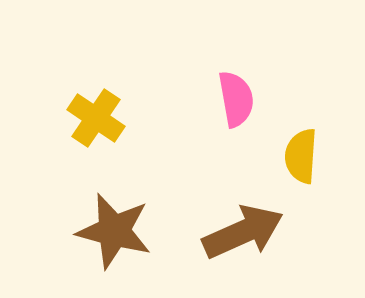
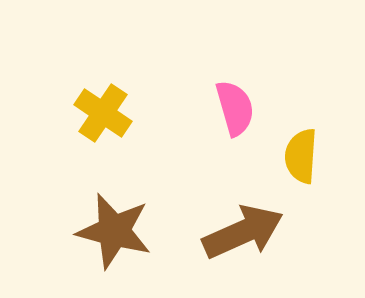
pink semicircle: moved 1 px left, 9 px down; rotated 6 degrees counterclockwise
yellow cross: moved 7 px right, 5 px up
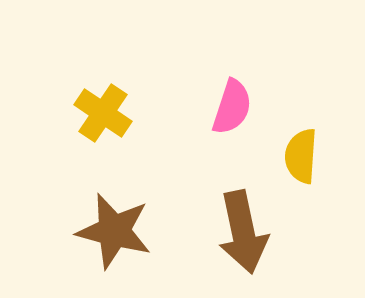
pink semicircle: moved 3 px left, 1 px up; rotated 34 degrees clockwise
brown arrow: rotated 102 degrees clockwise
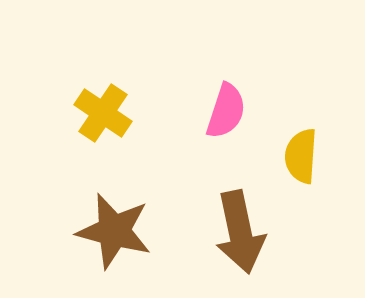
pink semicircle: moved 6 px left, 4 px down
brown arrow: moved 3 px left
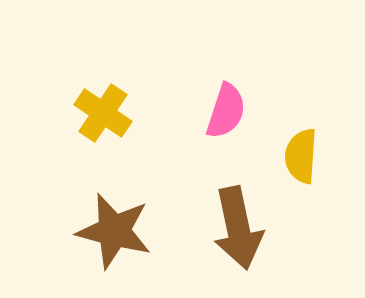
brown arrow: moved 2 px left, 4 px up
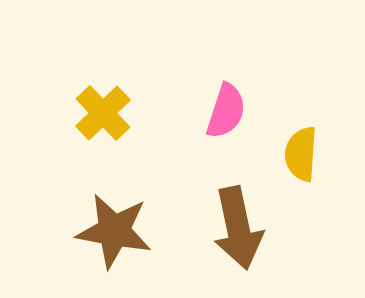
yellow cross: rotated 12 degrees clockwise
yellow semicircle: moved 2 px up
brown star: rotated 4 degrees counterclockwise
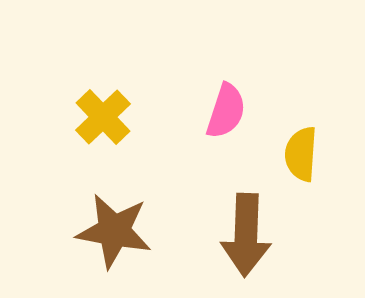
yellow cross: moved 4 px down
brown arrow: moved 8 px right, 7 px down; rotated 14 degrees clockwise
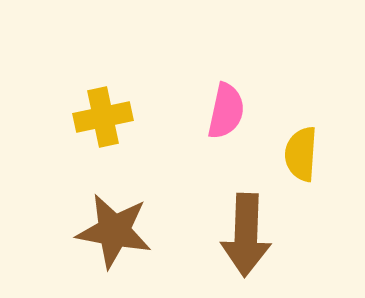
pink semicircle: rotated 6 degrees counterclockwise
yellow cross: rotated 32 degrees clockwise
